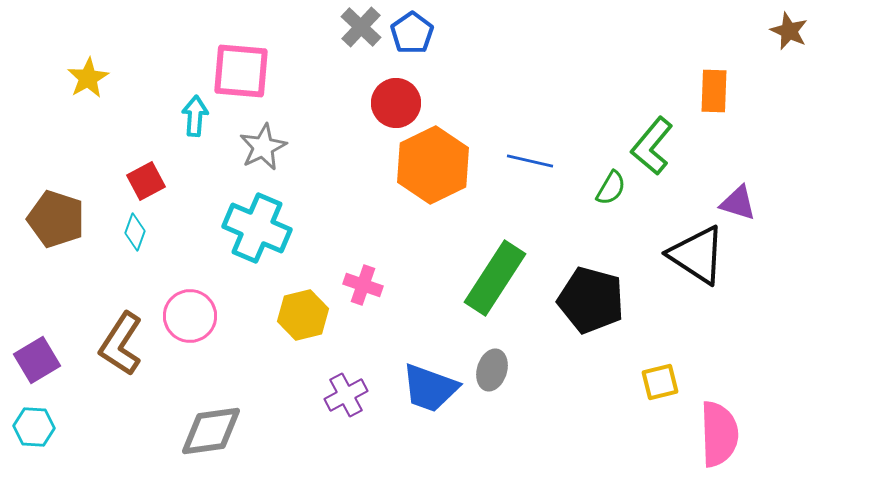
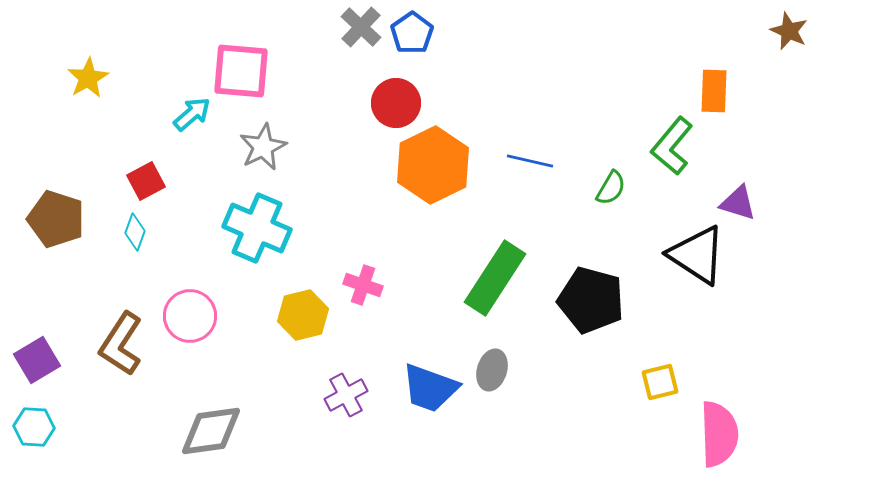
cyan arrow: moved 3 px left, 2 px up; rotated 45 degrees clockwise
green L-shape: moved 20 px right
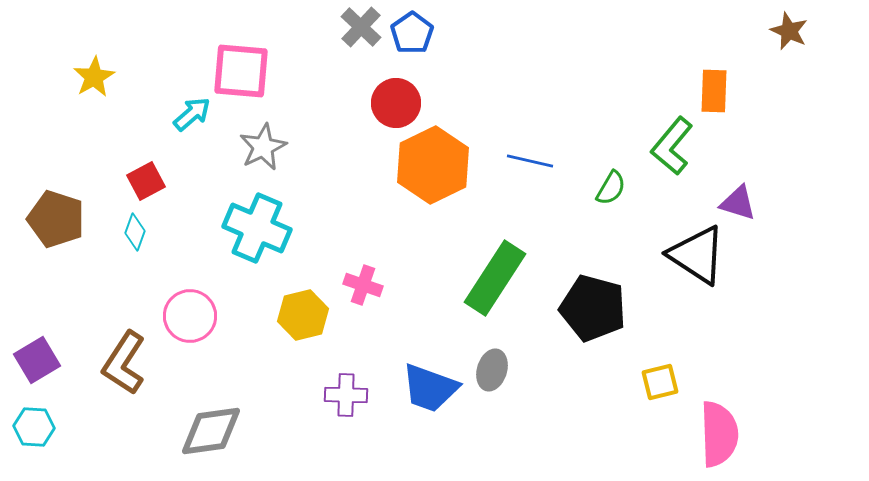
yellow star: moved 6 px right, 1 px up
black pentagon: moved 2 px right, 8 px down
brown L-shape: moved 3 px right, 19 px down
purple cross: rotated 30 degrees clockwise
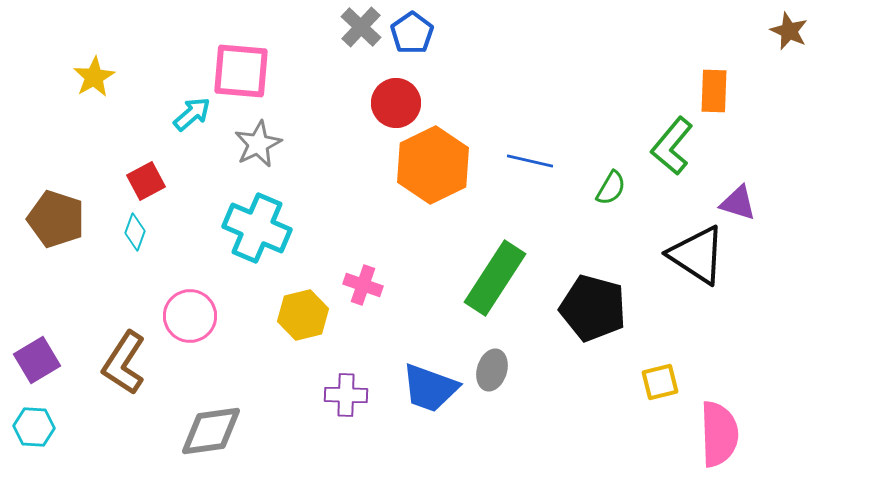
gray star: moved 5 px left, 3 px up
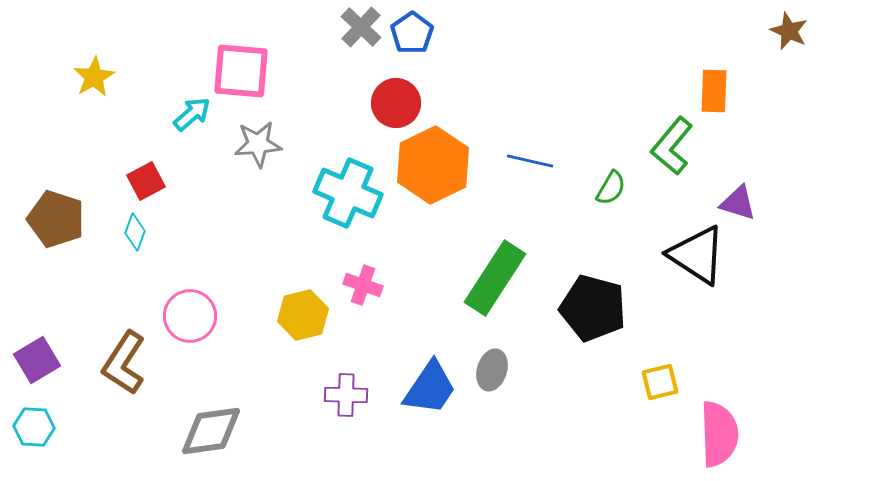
gray star: rotated 21 degrees clockwise
cyan cross: moved 91 px right, 35 px up
blue trapezoid: rotated 76 degrees counterclockwise
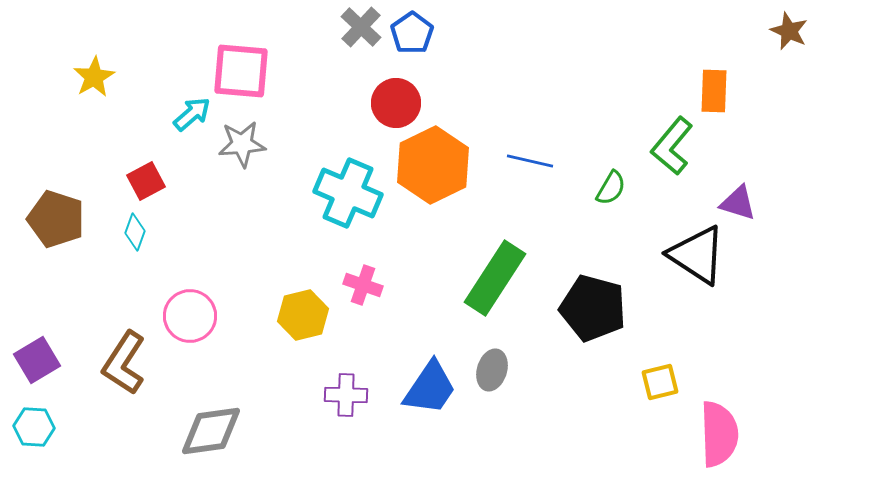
gray star: moved 16 px left
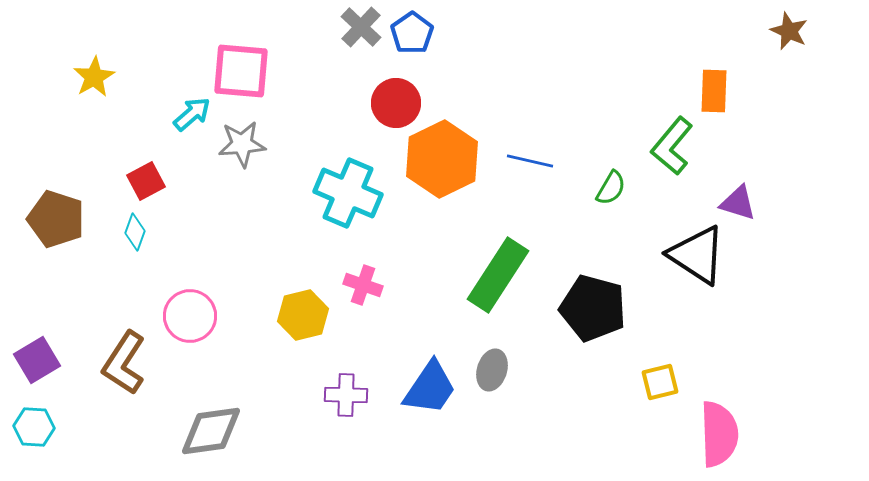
orange hexagon: moved 9 px right, 6 px up
green rectangle: moved 3 px right, 3 px up
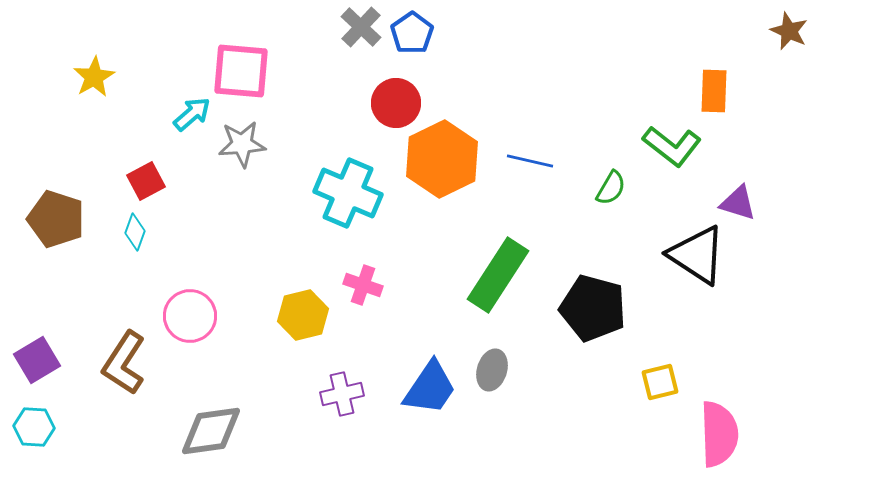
green L-shape: rotated 92 degrees counterclockwise
purple cross: moved 4 px left, 1 px up; rotated 15 degrees counterclockwise
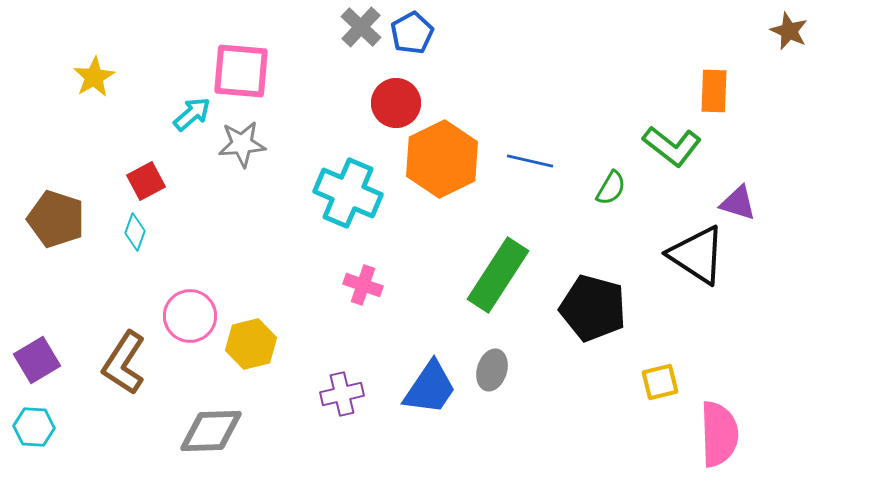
blue pentagon: rotated 6 degrees clockwise
yellow hexagon: moved 52 px left, 29 px down
gray diamond: rotated 6 degrees clockwise
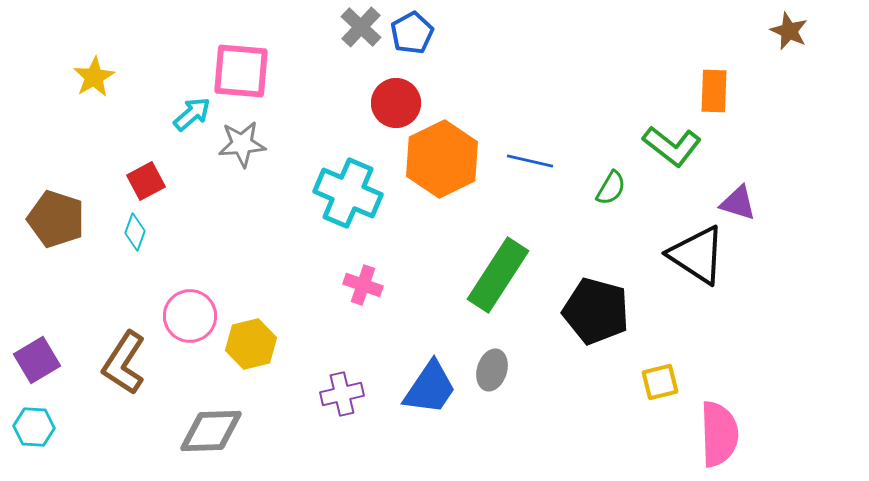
black pentagon: moved 3 px right, 3 px down
